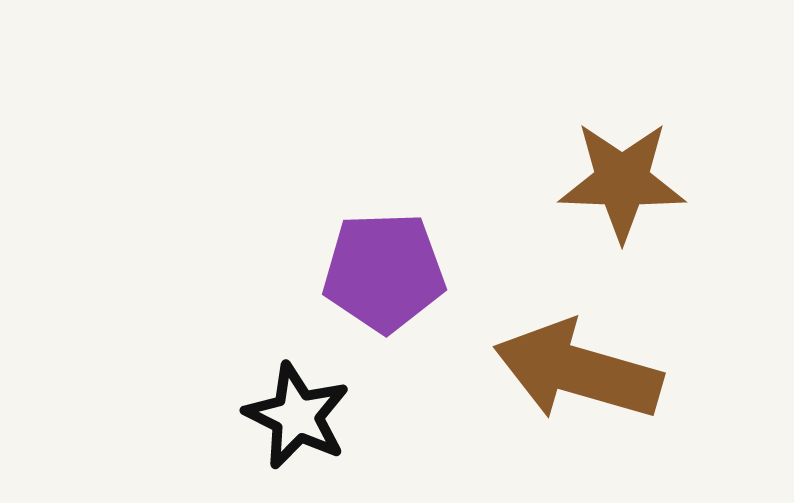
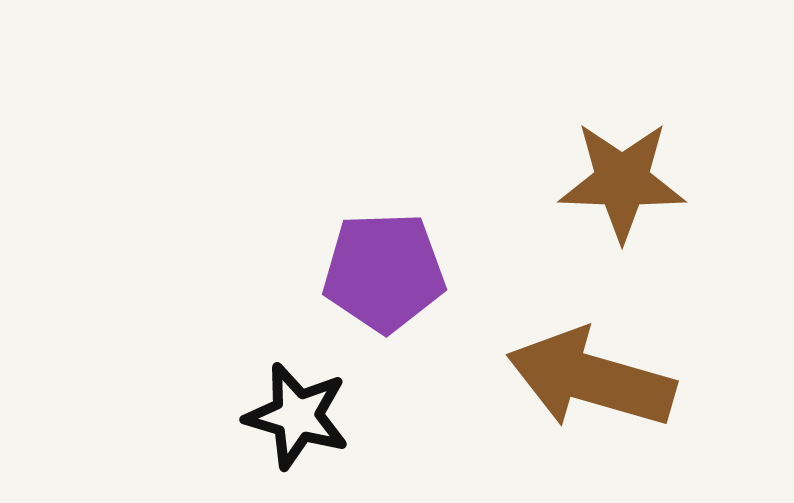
brown arrow: moved 13 px right, 8 px down
black star: rotated 10 degrees counterclockwise
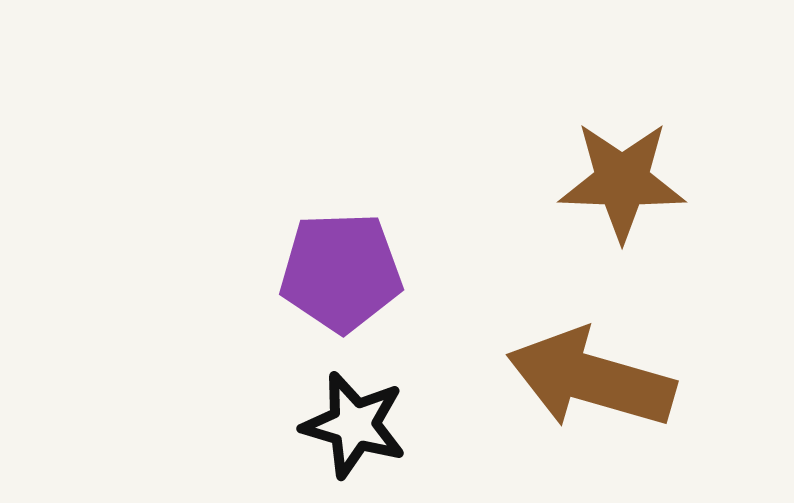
purple pentagon: moved 43 px left
black star: moved 57 px right, 9 px down
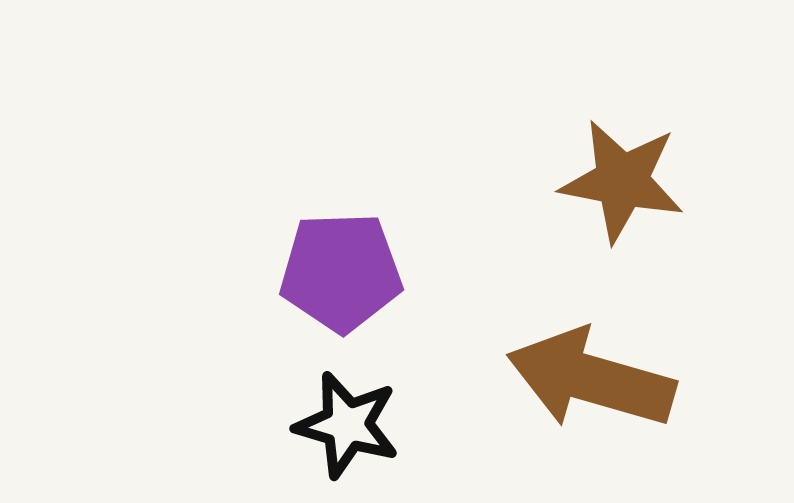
brown star: rotated 9 degrees clockwise
black star: moved 7 px left
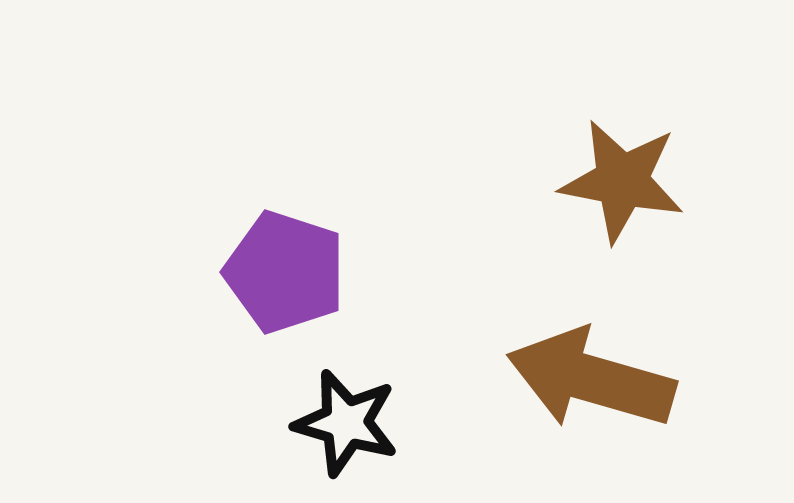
purple pentagon: moved 56 px left; rotated 20 degrees clockwise
black star: moved 1 px left, 2 px up
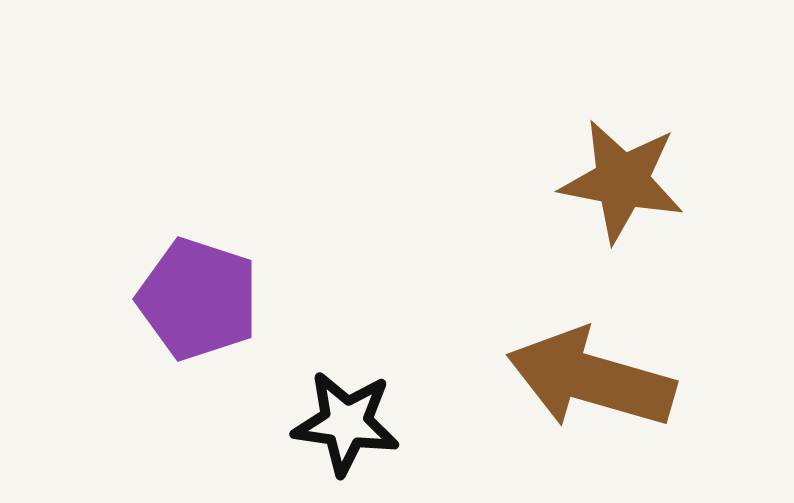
purple pentagon: moved 87 px left, 27 px down
black star: rotated 8 degrees counterclockwise
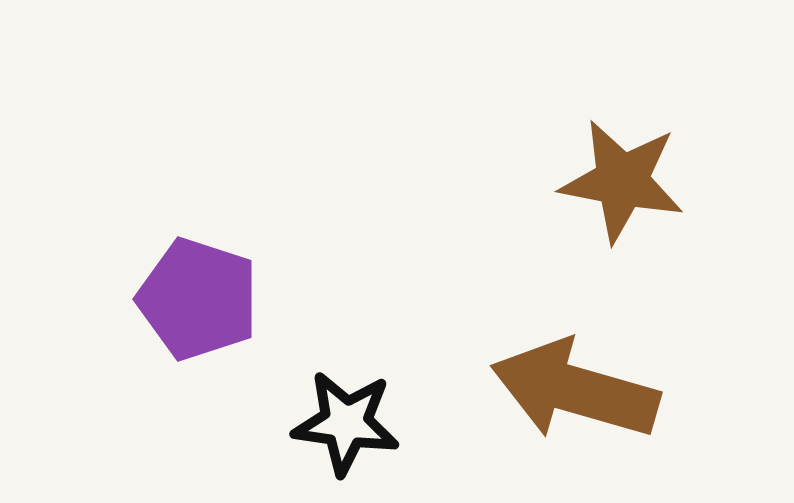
brown arrow: moved 16 px left, 11 px down
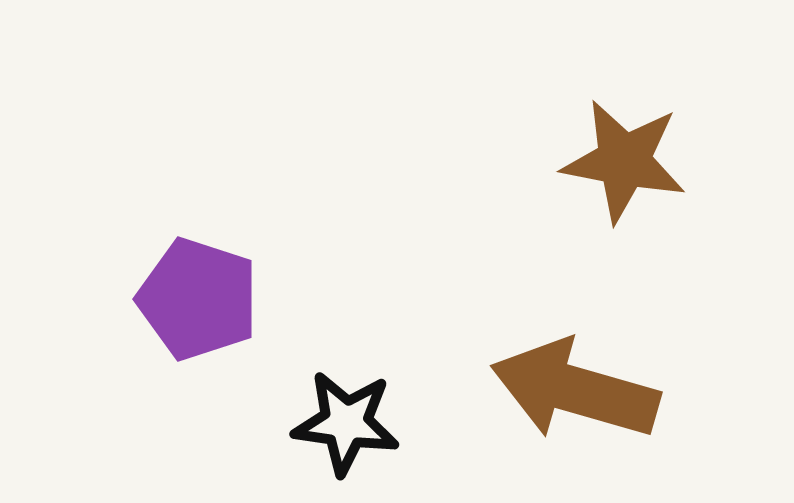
brown star: moved 2 px right, 20 px up
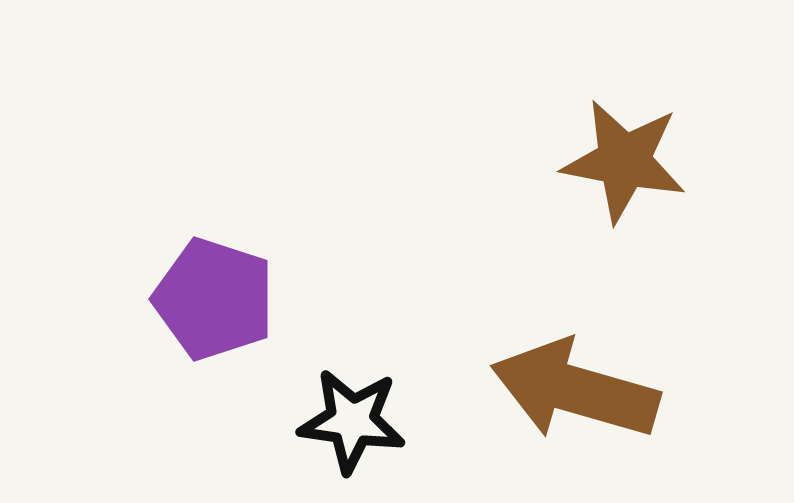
purple pentagon: moved 16 px right
black star: moved 6 px right, 2 px up
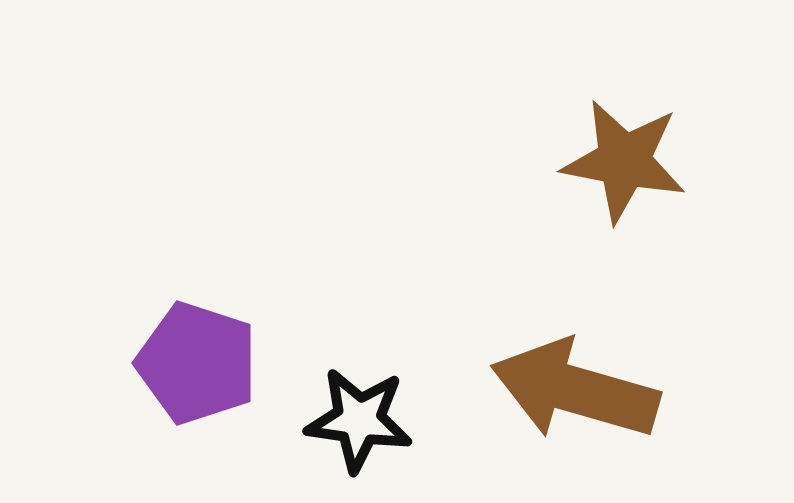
purple pentagon: moved 17 px left, 64 px down
black star: moved 7 px right, 1 px up
